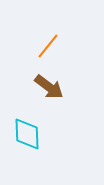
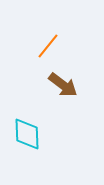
brown arrow: moved 14 px right, 2 px up
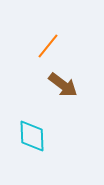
cyan diamond: moved 5 px right, 2 px down
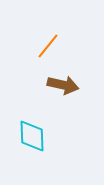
brown arrow: rotated 24 degrees counterclockwise
